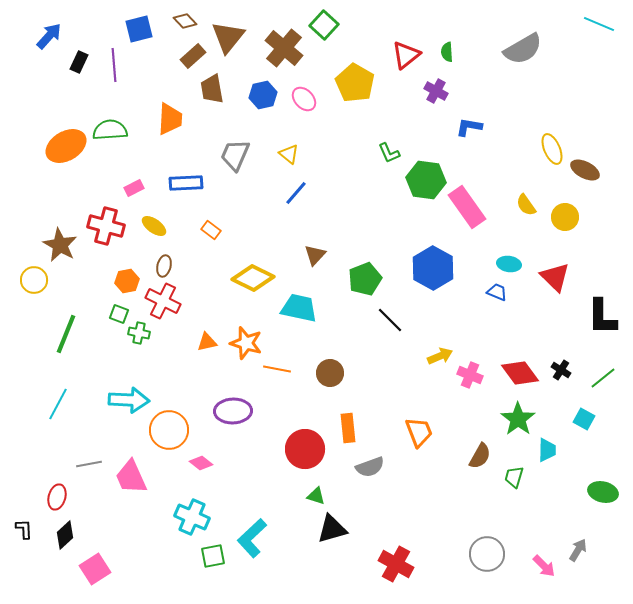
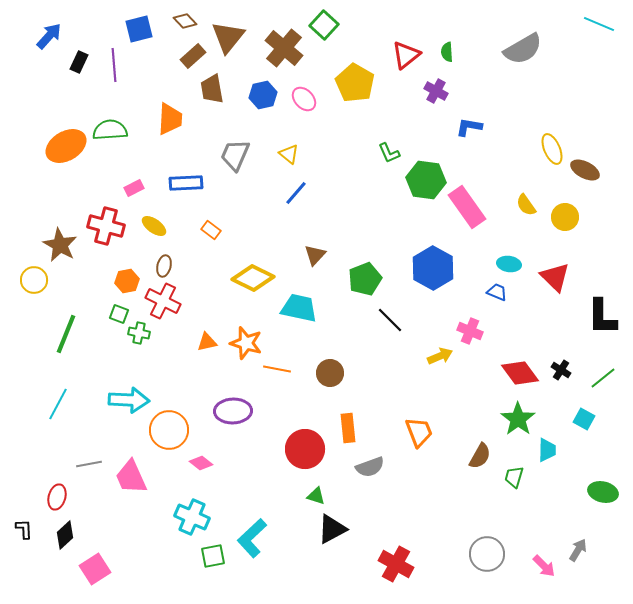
pink cross at (470, 375): moved 44 px up
black triangle at (332, 529): rotated 12 degrees counterclockwise
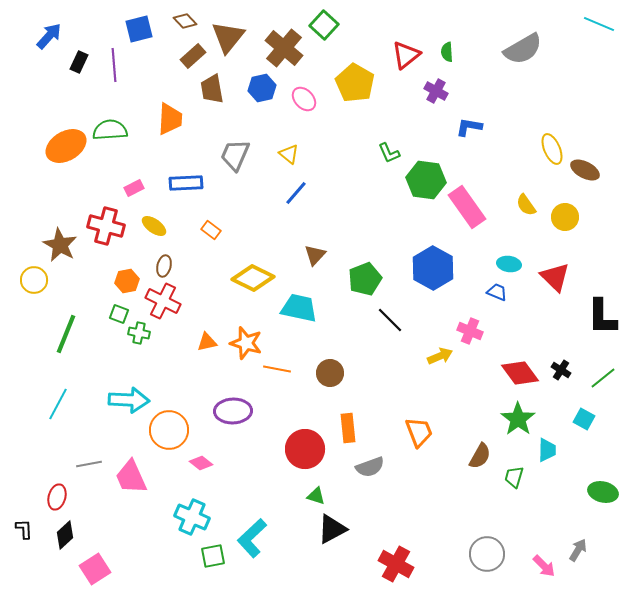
blue hexagon at (263, 95): moved 1 px left, 7 px up
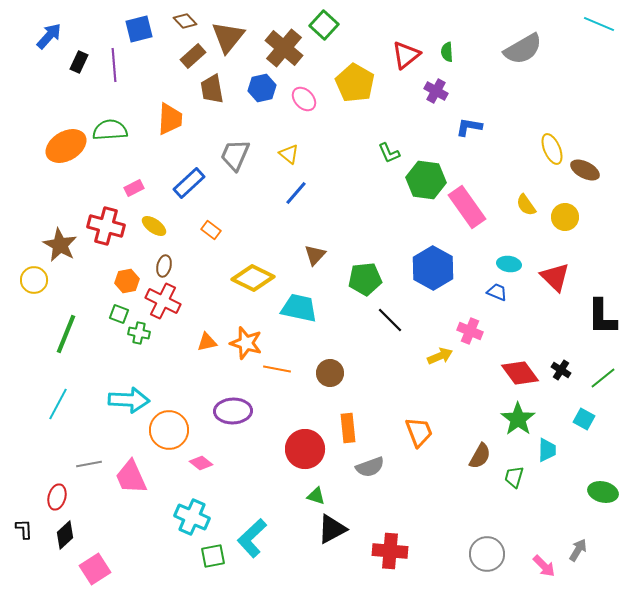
blue rectangle at (186, 183): moved 3 px right; rotated 40 degrees counterclockwise
green pentagon at (365, 279): rotated 16 degrees clockwise
red cross at (396, 564): moved 6 px left, 13 px up; rotated 24 degrees counterclockwise
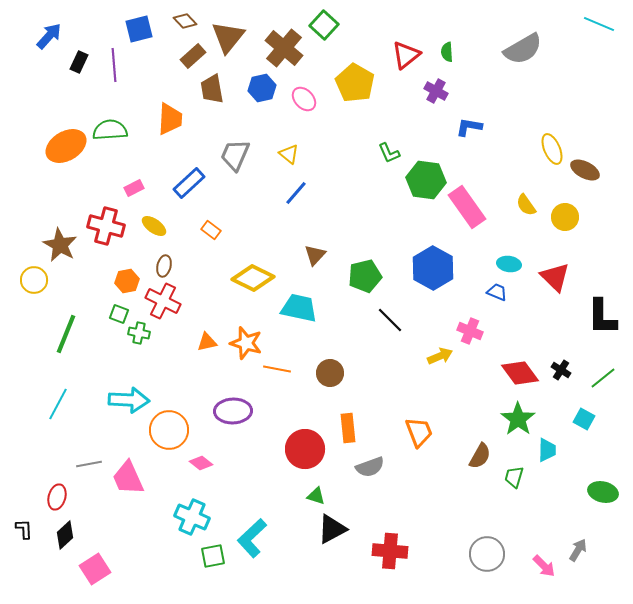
green pentagon at (365, 279): moved 3 px up; rotated 8 degrees counterclockwise
pink trapezoid at (131, 477): moved 3 px left, 1 px down
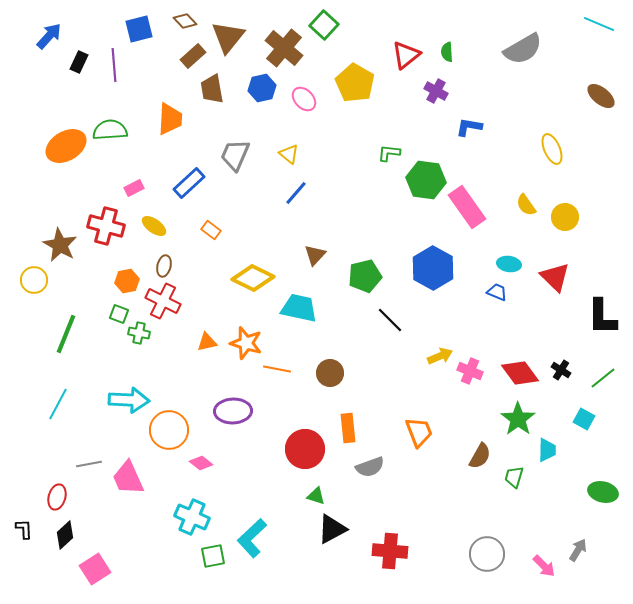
green L-shape at (389, 153): rotated 120 degrees clockwise
brown ellipse at (585, 170): moved 16 px right, 74 px up; rotated 12 degrees clockwise
pink cross at (470, 331): moved 40 px down
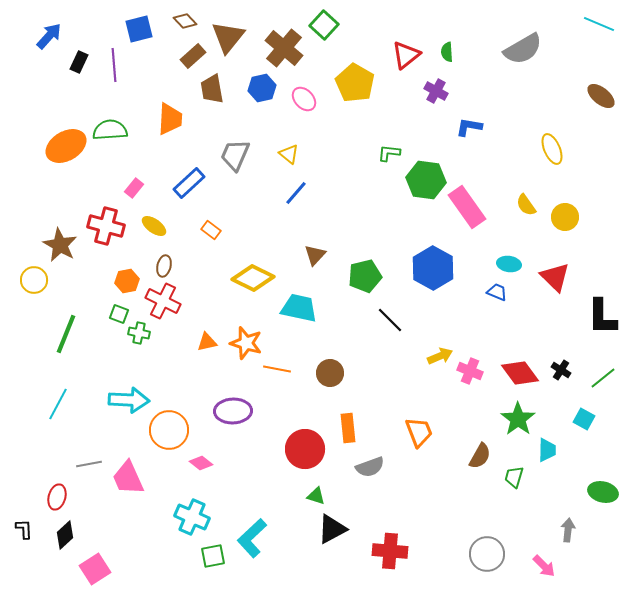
pink rectangle at (134, 188): rotated 24 degrees counterclockwise
gray arrow at (578, 550): moved 10 px left, 20 px up; rotated 25 degrees counterclockwise
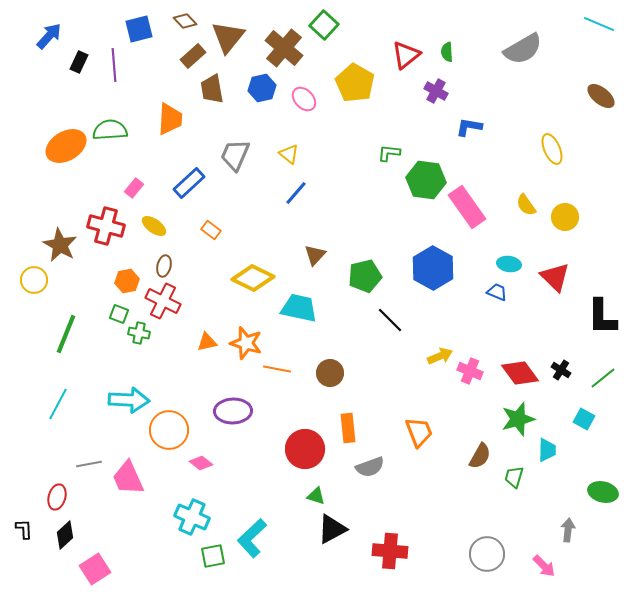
green star at (518, 419): rotated 20 degrees clockwise
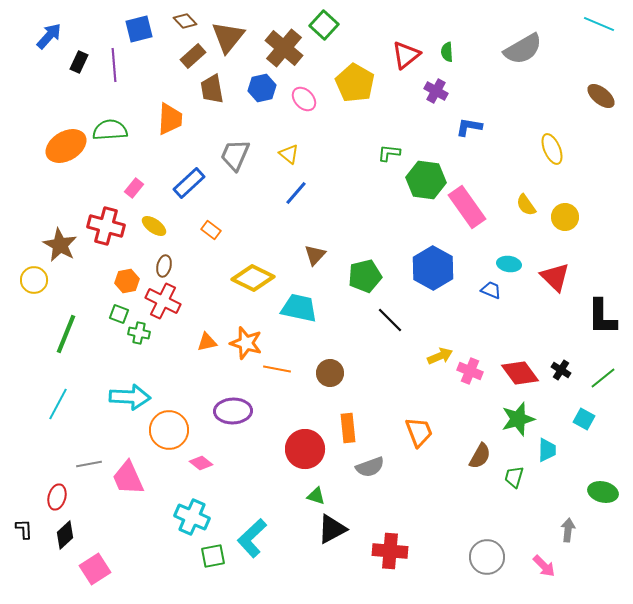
blue trapezoid at (497, 292): moved 6 px left, 2 px up
cyan arrow at (129, 400): moved 1 px right, 3 px up
gray circle at (487, 554): moved 3 px down
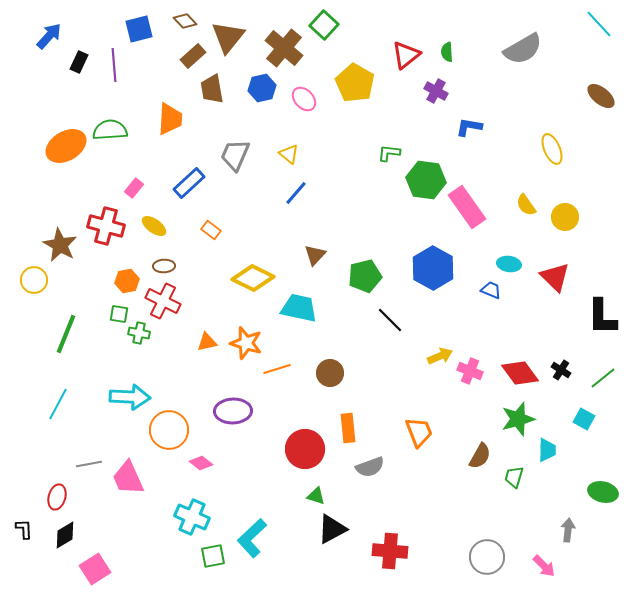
cyan line at (599, 24): rotated 24 degrees clockwise
brown ellipse at (164, 266): rotated 75 degrees clockwise
green square at (119, 314): rotated 12 degrees counterclockwise
orange line at (277, 369): rotated 28 degrees counterclockwise
black diamond at (65, 535): rotated 12 degrees clockwise
